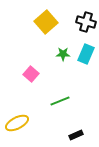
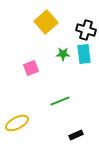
black cross: moved 8 px down
cyan rectangle: moved 2 px left; rotated 30 degrees counterclockwise
pink square: moved 6 px up; rotated 28 degrees clockwise
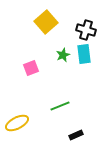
green star: moved 1 px down; rotated 24 degrees counterclockwise
green line: moved 5 px down
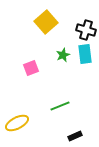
cyan rectangle: moved 1 px right
black rectangle: moved 1 px left, 1 px down
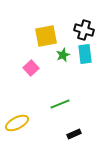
yellow square: moved 14 px down; rotated 30 degrees clockwise
black cross: moved 2 px left
pink square: rotated 21 degrees counterclockwise
green line: moved 2 px up
black rectangle: moved 1 px left, 2 px up
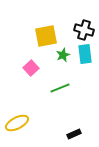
green line: moved 16 px up
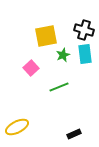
green line: moved 1 px left, 1 px up
yellow ellipse: moved 4 px down
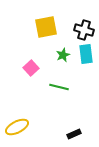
yellow square: moved 9 px up
cyan rectangle: moved 1 px right
green line: rotated 36 degrees clockwise
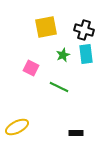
pink square: rotated 21 degrees counterclockwise
green line: rotated 12 degrees clockwise
black rectangle: moved 2 px right, 1 px up; rotated 24 degrees clockwise
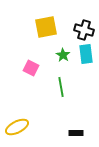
green star: rotated 16 degrees counterclockwise
green line: moved 2 px right; rotated 54 degrees clockwise
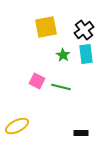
black cross: rotated 36 degrees clockwise
pink square: moved 6 px right, 13 px down
green line: rotated 66 degrees counterclockwise
yellow ellipse: moved 1 px up
black rectangle: moved 5 px right
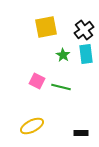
yellow ellipse: moved 15 px right
